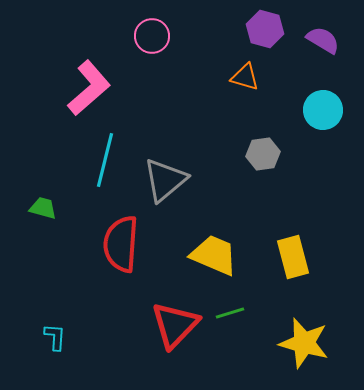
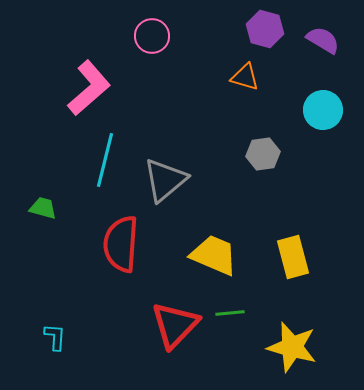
green line: rotated 12 degrees clockwise
yellow star: moved 12 px left, 4 px down
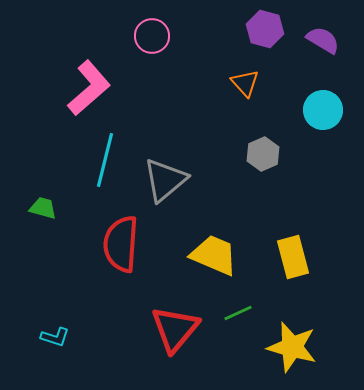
orange triangle: moved 6 px down; rotated 32 degrees clockwise
gray hexagon: rotated 16 degrees counterclockwise
green line: moved 8 px right; rotated 20 degrees counterclockwise
red triangle: moved 4 px down; rotated 4 degrees counterclockwise
cyan L-shape: rotated 104 degrees clockwise
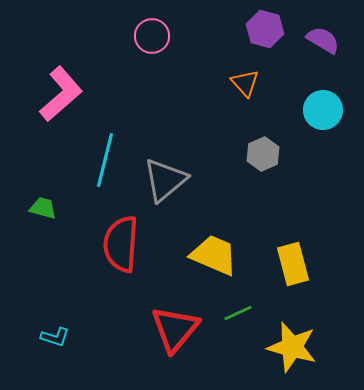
pink L-shape: moved 28 px left, 6 px down
yellow rectangle: moved 7 px down
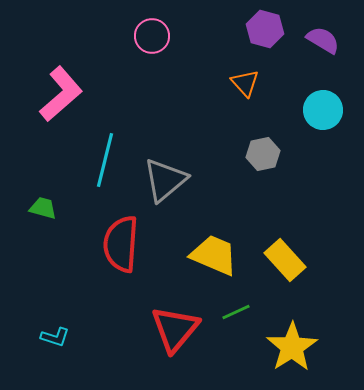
gray hexagon: rotated 12 degrees clockwise
yellow rectangle: moved 8 px left, 4 px up; rotated 27 degrees counterclockwise
green line: moved 2 px left, 1 px up
yellow star: rotated 24 degrees clockwise
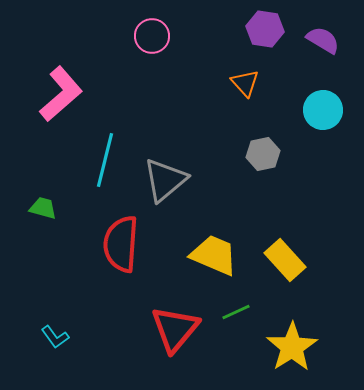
purple hexagon: rotated 6 degrees counterclockwise
cyan L-shape: rotated 36 degrees clockwise
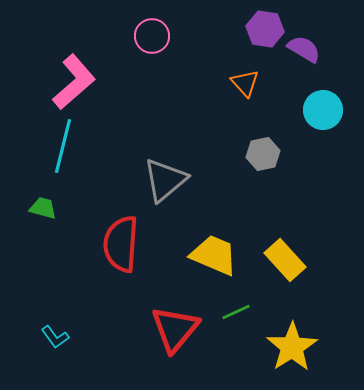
purple semicircle: moved 19 px left, 9 px down
pink L-shape: moved 13 px right, 12 px up
cyan line: moved 42 px left, 14 px up
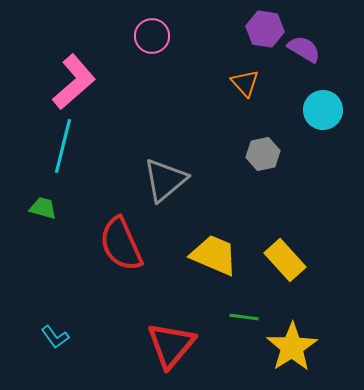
red semicircle: rotated 28 degrees counterclockwise
green line: moved 8 px right, 5 px down; rotated 32 degrees clockwise
red triangle: moved 4 px left, 16 px down
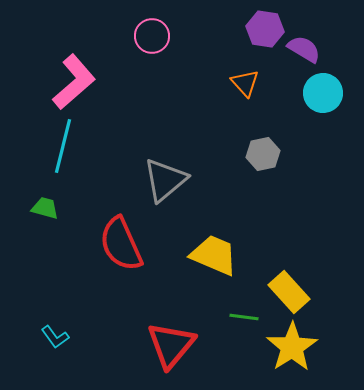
cyan circle: moved 17 px up
green trapezoid: moved 2 px right
yellow rectangle: moved 4 px right, 32 px down
